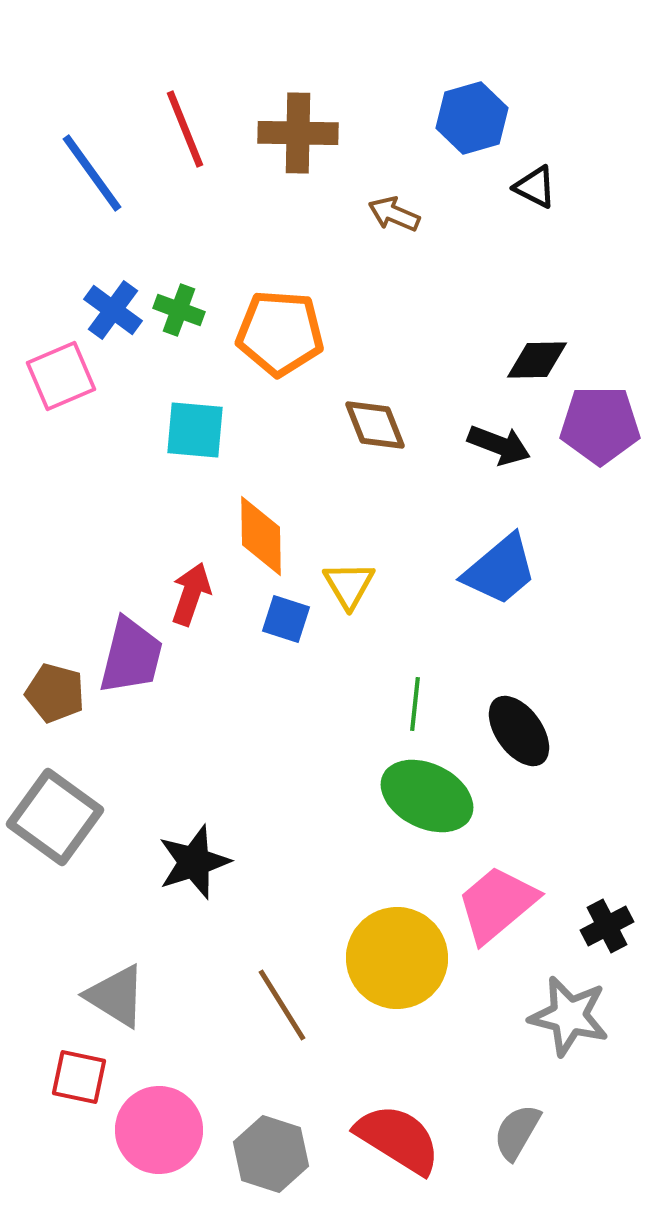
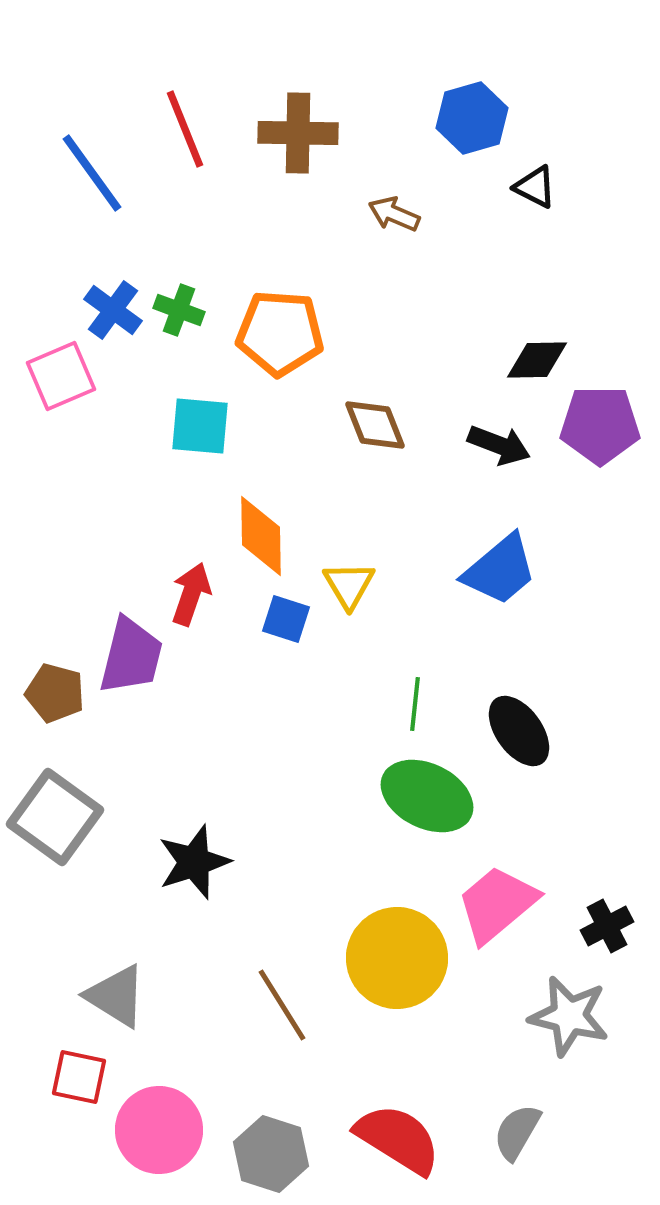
cyan square: moved 5 px right, 4 px up
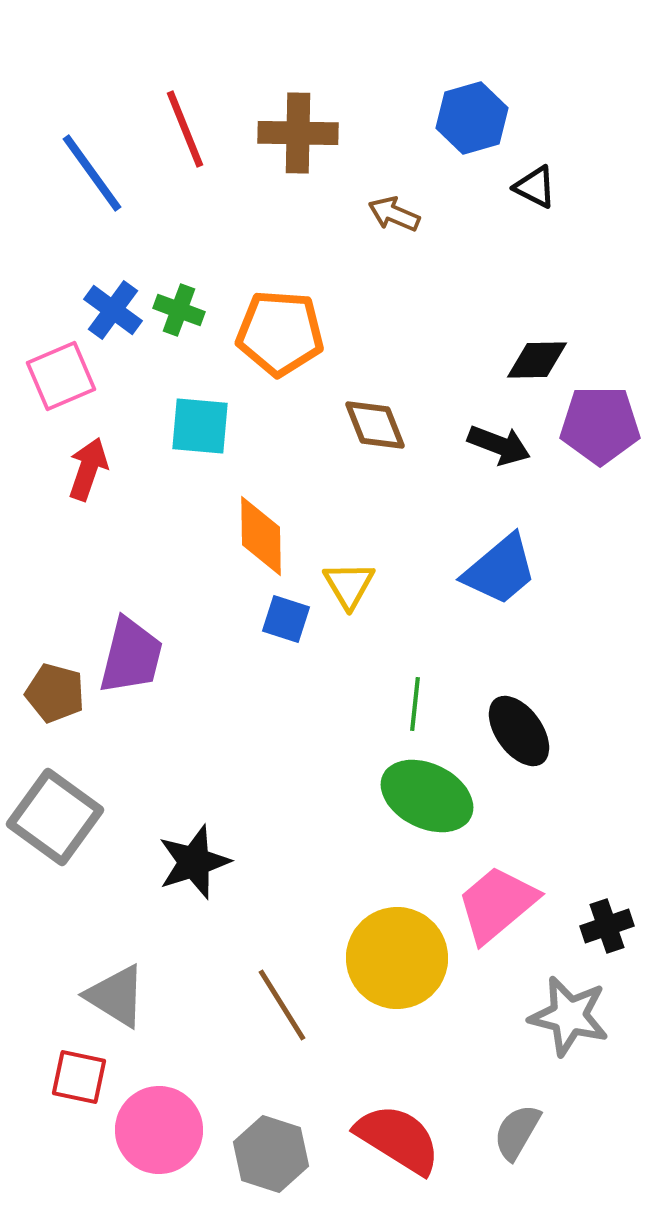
red arrow: moved 103 px left, 125 px up
black cross: rotated 9 degrees clockwise
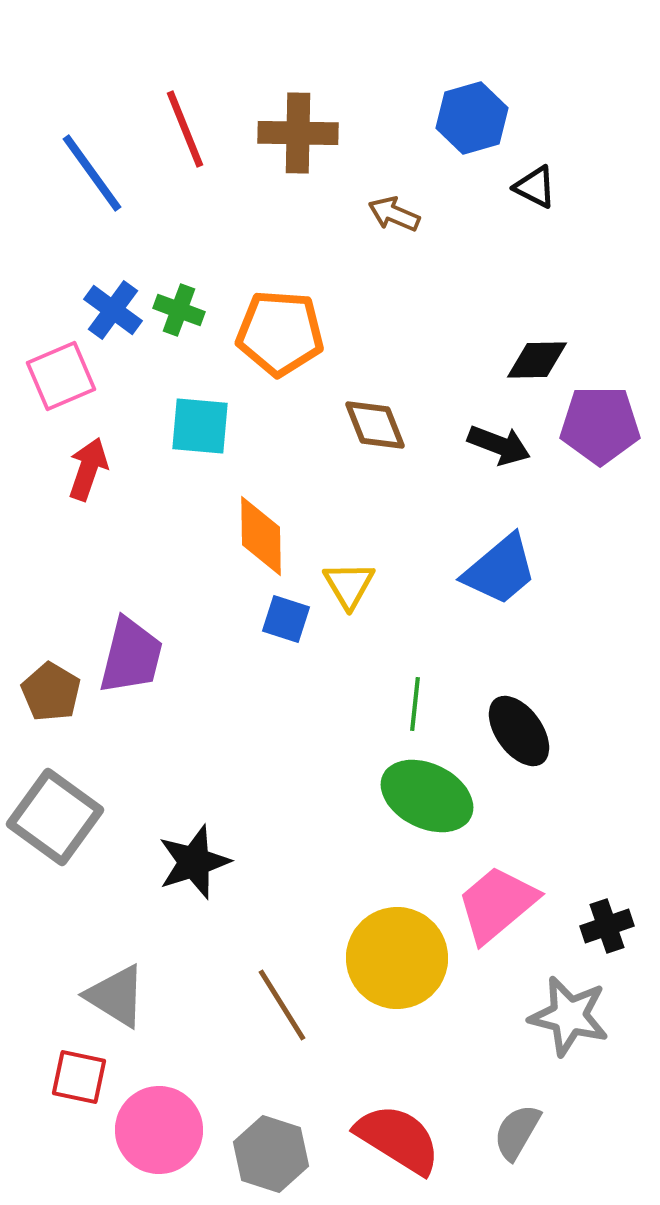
brown pentagon: moved 4 px left, 1 px up; rotated 16 degrees clockwise
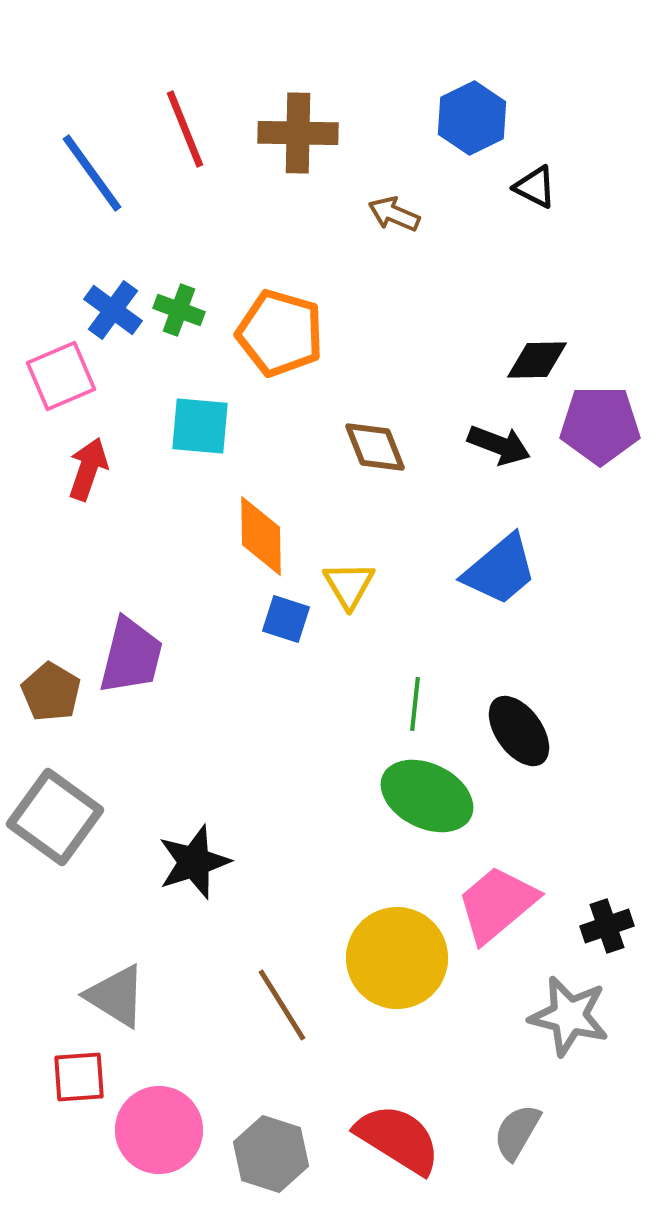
blue hexagon: rotated 10 degrees counterclockwise
orange pentagon: rotated 12 degrees clockwise
brown diamond: moved 22 px down
red square: rotated 16 degrees counterclockwise
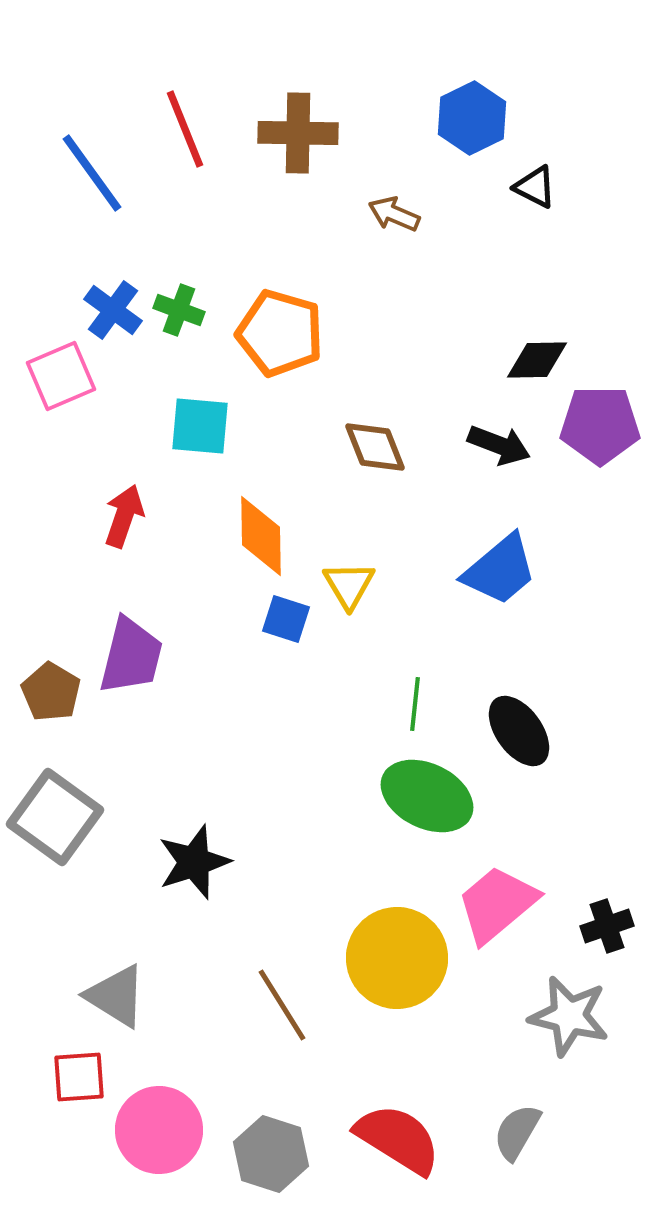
red arrow: moved 36 px right, 47 px down
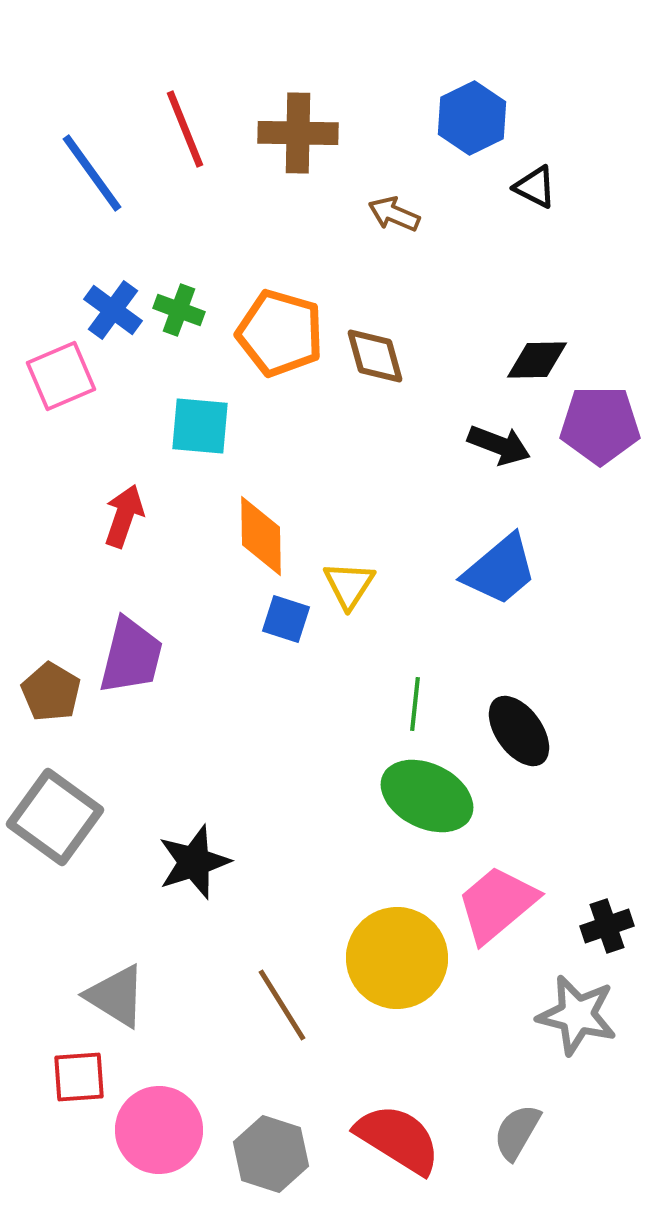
brown diamond: moved 91 px up; rotated 6 degrees clockwise
yellow triangle: rotated 4 degrees clockwise
gray star: moved 8 px right, 1 px up
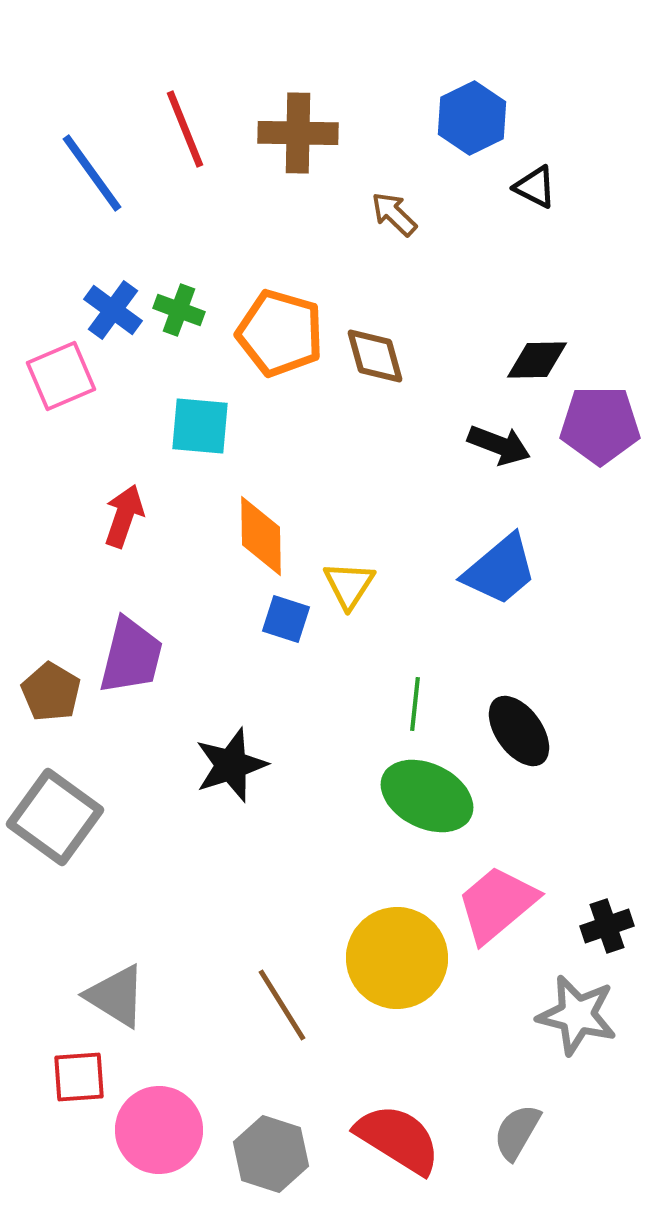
brown arrow: rotated 21 degrees clockwise
black star: moved 37 px right, 97 px up
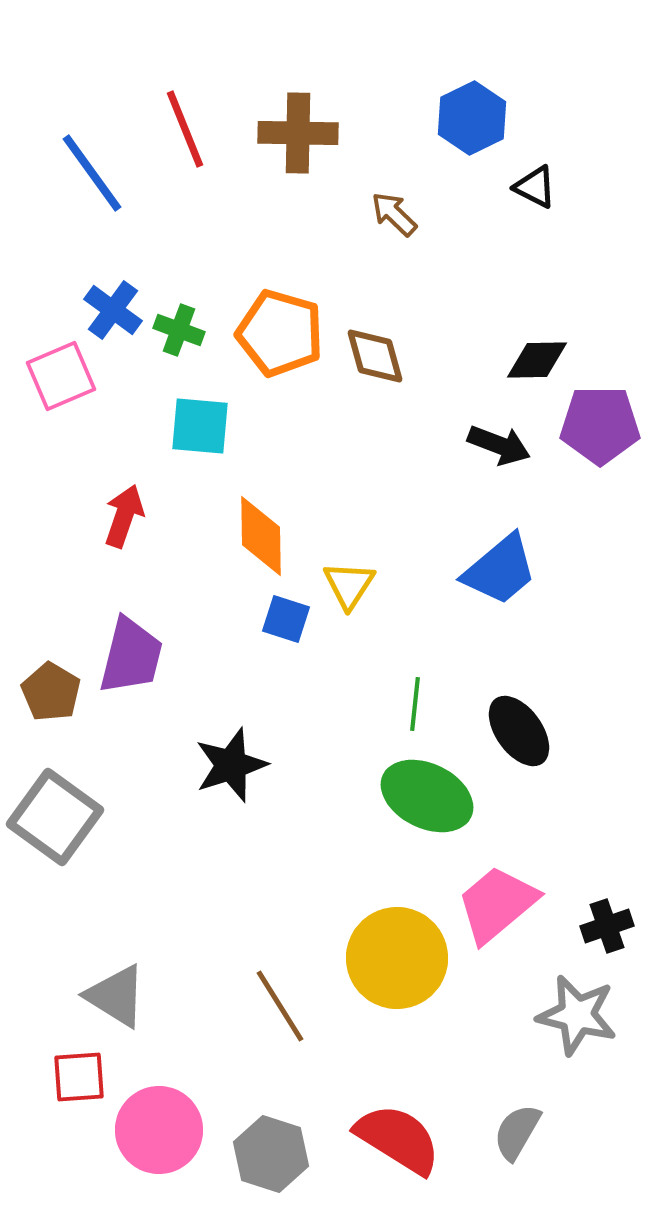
green cross: moved 20 px down
brown line: moved 2 px left, 1 px down
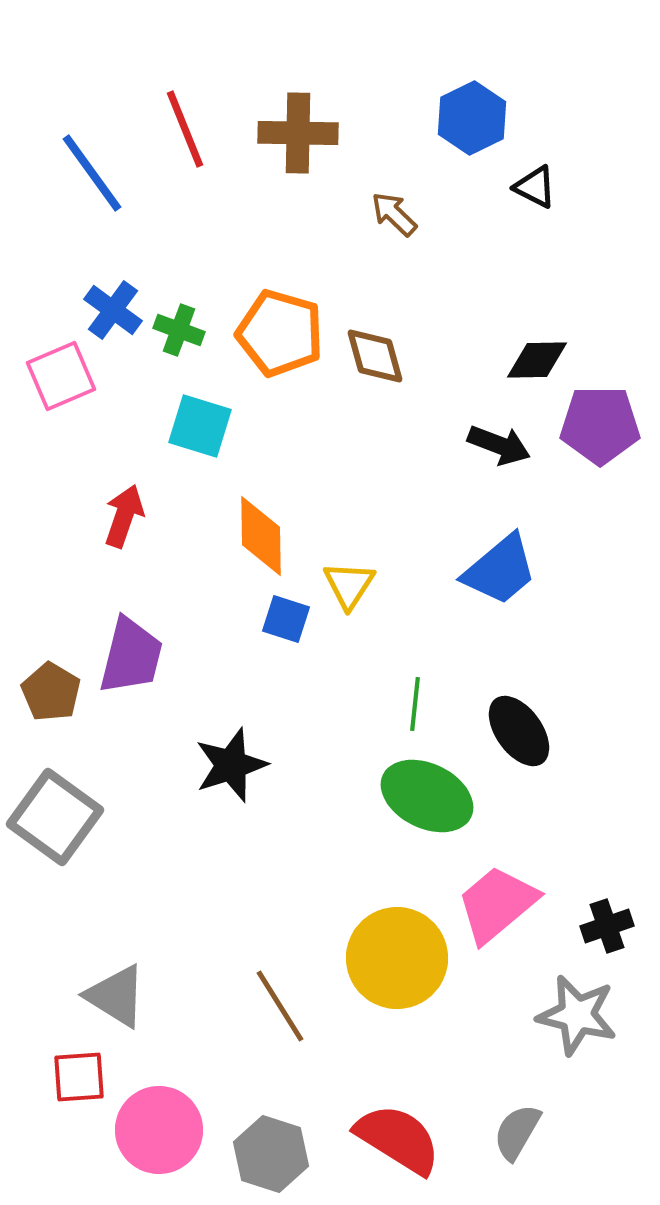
cyan square: rotated 12 degrees clockwise
